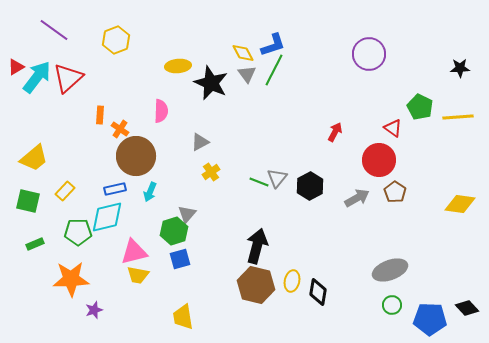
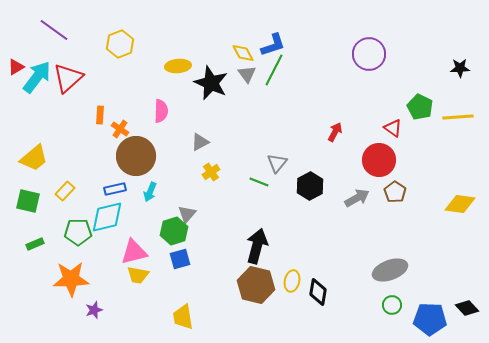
yellow hexagon at (116, 40): moved 4 px right, 4 px down
gray triangle at (277, 178): moved 15 px up
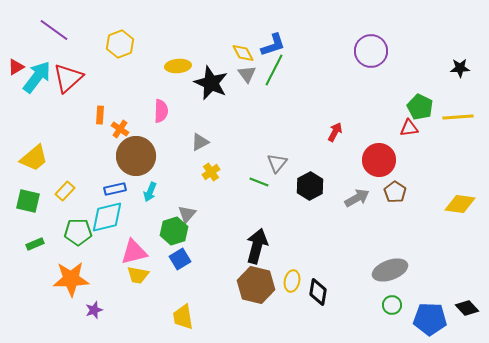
purple circle at (369, 54): moved 2 px right, 3 px up
red triangle at (393, 128): moved 16 px right; rotated 42 degrees counterclockwise
blue square at (180, 259): rotated 15 degrees counterclockwise
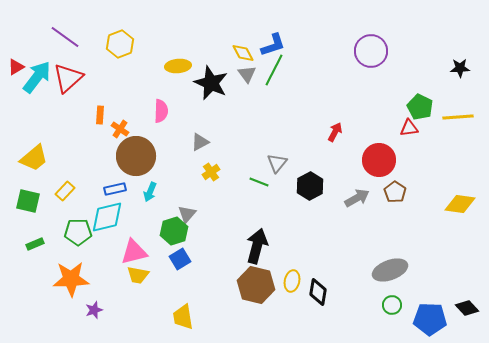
purple line at (54, 30): moved 11 px right, 7 px down
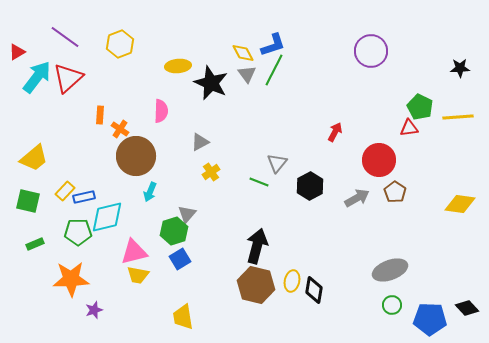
red triangle at (16, 67): moved 1 px right, 15 px up
blue rectangle at (115, 189): moved 31 px left, 8 px down
black diamond at (318, 292): moved 4 px left, 2 px up
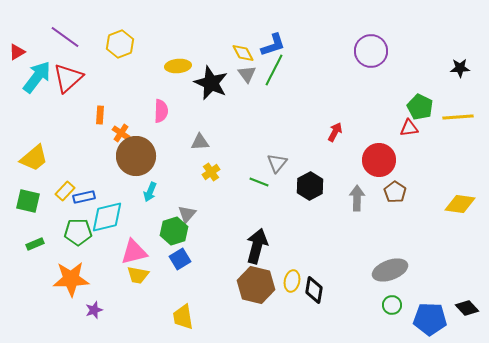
orange cross at (120, 129): moved 1 px right, 4 px down
gray triangle at (200, 142): rotated 24 degrees clockwise
gray arrow at (357, 198): rotated 60 degrees counterclockwise
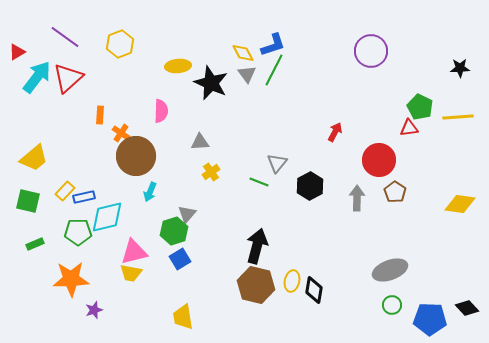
yellow trapezoid at (138, 275): moved 7 px left, 2 px up
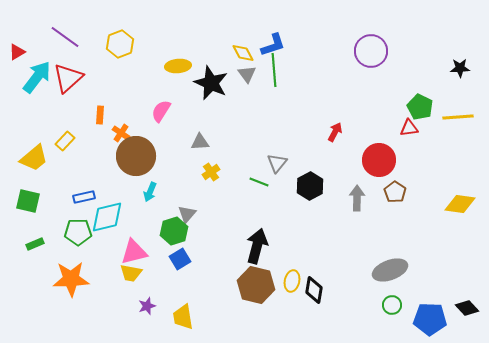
green line at (274, 70): rotated 32 degrees counterclockwise
pink semicircle at (161, 111): rotated 150 degrees counterclockwise
yellow rectangle at (65, 191): moved 50 px up
purple star at (94, 310): moved 53 px right, 4 px up
